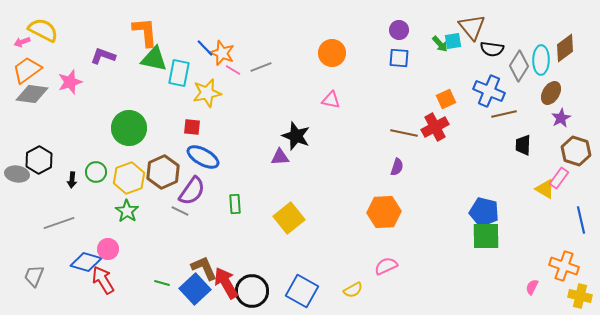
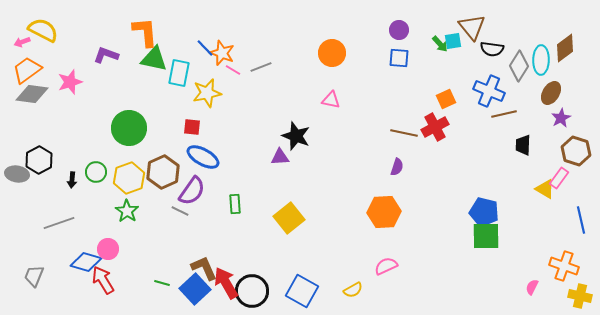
purple L-shape at (103, 56): moved 3 px right, 1 px up
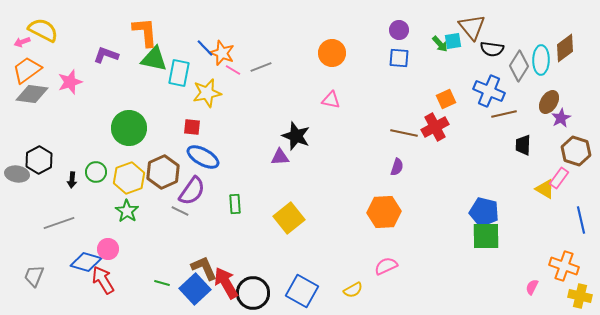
brown ellipse at (551, 93): moved 2 px left, 9 px down
black circle at (252, 291): moved 1 px right, 2 px down
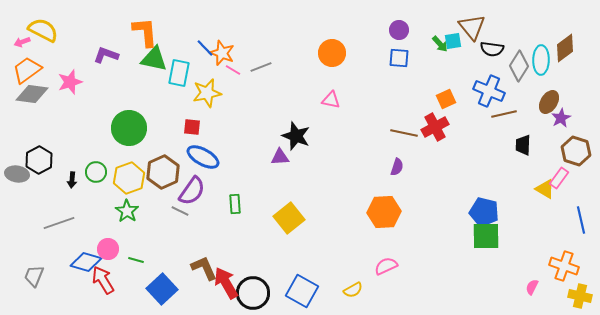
green line at (162, 283): moved 26 px left, 23 px up
blue square at (195, 289): moved 33 px left
